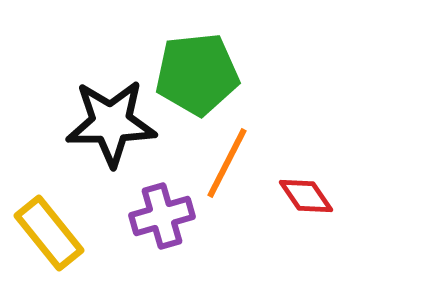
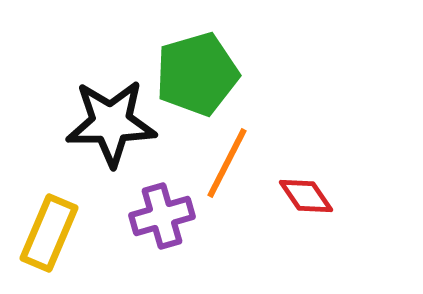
green pentagon: rotated 10 degrees counterclockwise
yellow rectangle: rotated 62 degrees clockwise
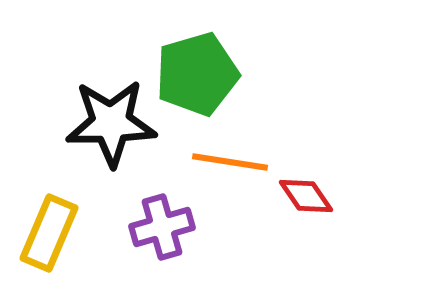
orange line: moved 3 px right, 1 px up; rotated 72 degrees clockwise
purple cross: moved 11 px down
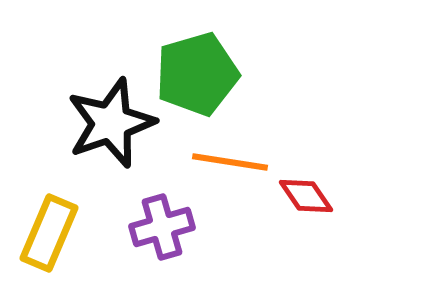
black star: rotated 18 degrees counterclockwise
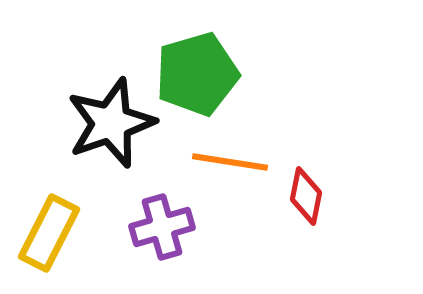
red diamond: rotated 46 degrees clockwise
yellow rectangle: rotated 4 degrees clockwise
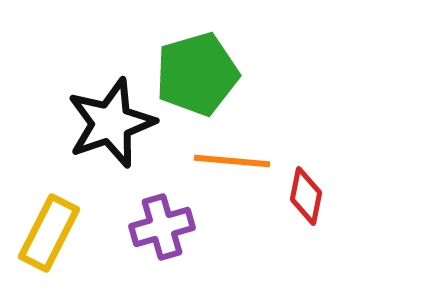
orange line: moved 2 px right, 1 px up; rotated 4 degrees counterclockwise
